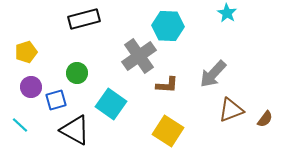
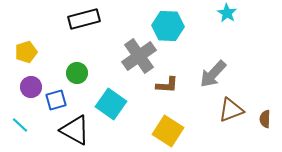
brown semicircle: rotated 144 degrees clockwise
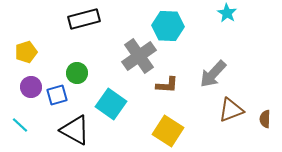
blue square: moved 1 px right, 5 px up
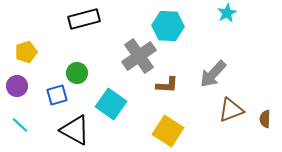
cyan star: rotated 12 degrees clockwise
purple circle: moved 14 px left, 1 px up
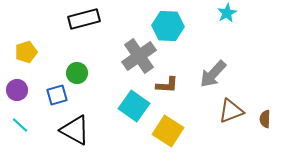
purple circle: moved 4 px down
cyan square: moved 23 px right, 2 px down
brown triangle: moved 1 px down
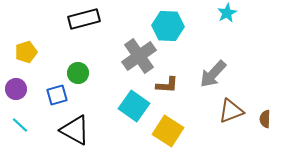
green circle: moved 1 px right
purple circle: moved 1 px left, 1 px up
